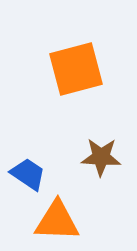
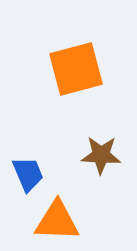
brown star: moved 2 px up
blue trapezoid: rotated 33 degrees clockwise
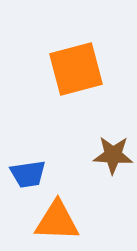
brown star: moved 12 px right
blue trapezoid: rotated 105 degrees clockwise
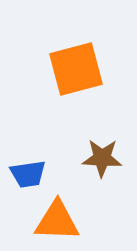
brown star: moved 11 px left, 3 px down
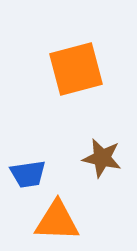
brown star: rotated 9 degrees clockwise
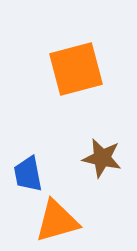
blue trapezoid: rotated 87 degrees clockwise
orange triangle: rotated 18 degrees counterclockwise
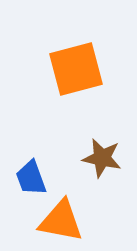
blue trapezoid: moved 3 px right, 4 px down; rotated 9 degrees counterclockwise
orange triangle: moved 4 px right; rotated 27 degrees clockwise
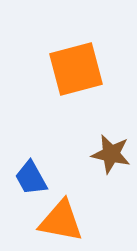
brown star: moved 9 px right, 4 px up
blue trapezoid: rotated 9 degrees counterclockwise
